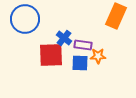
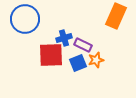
blue cross: rotated 35 degrees clockwise
purple rectangle: rotated 18 degrees clockwise
orange star: moved 2 px left, 4 px down; rotated 14 degrees counterclockwise
blue square: moved 2 px left; rotated 24 degrees counterclockwise
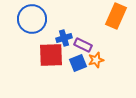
blue circle: moved 7 px right
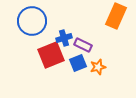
blue circle: moved 2 px down
red square: rotated 20 degrees counterclockwise
orange star: moved 2 px right, 7 px down
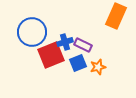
blue circle: moved 11 px down
blue cross: moved 1 px right, 4 px down
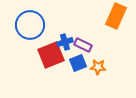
blue circle: moved 2 px left, 7 px up
orange star: rotated 21 degrees clockwise
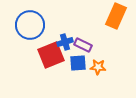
blue square: rotated 18 degrees clockwise
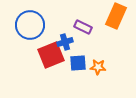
purple rectangle: moved 18 px up
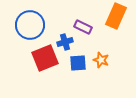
red square: moved 6 px left, 3 px down
orange star: moved 3 px right, 7 px up; rotated 14 degrees clockwise
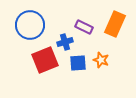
orange rectangle: moved 1 px left, 8 px down
purple rectangle: moved 1 px right
red square: moved 2 px down
